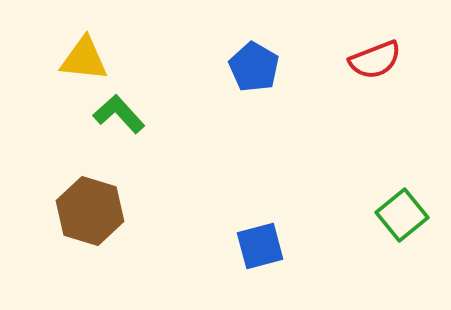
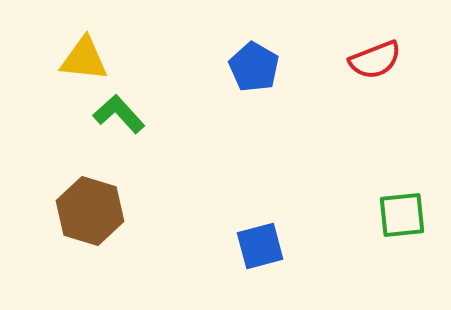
green square: rotated 33 degrees clockwise
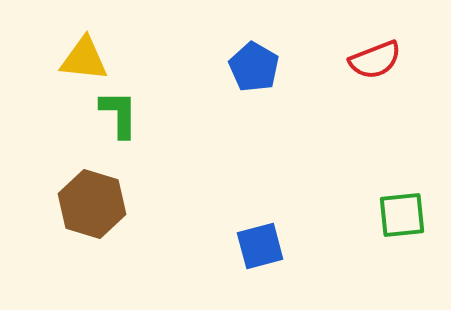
green L-shape: rotated 42 degrees clockwise
brown hexagon: moved 2 px right, 7 px up
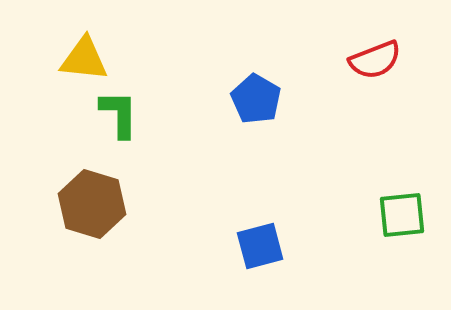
blue pentagon: moved 2 px right, 32 px down
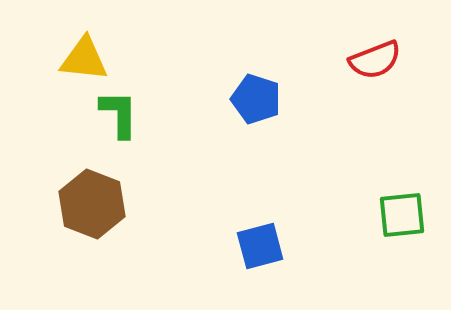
blue pentagon: rotated 12 degrees counterclockwise
brown hexagon: rotated 4 degrees clockwise
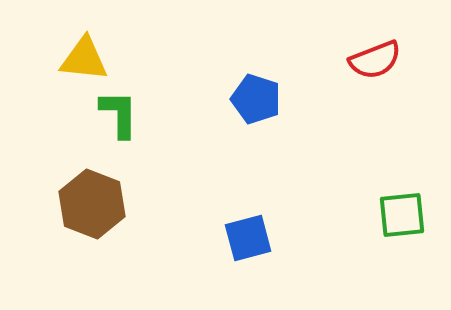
blue square: moved 12 px left, 8 px up
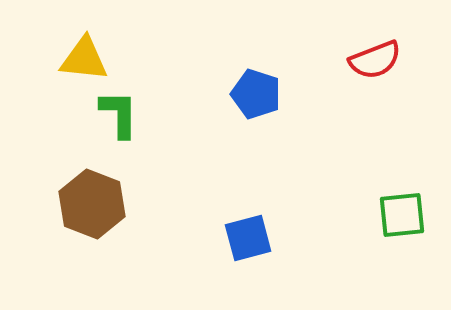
blue pentagon: moved 5 px up
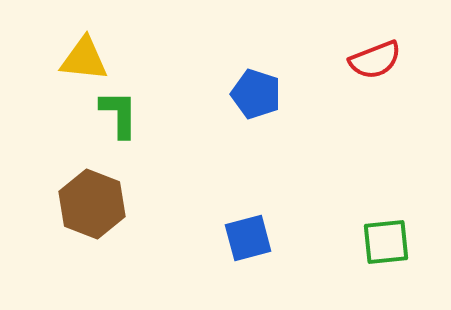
green square: moved 16 px left, 27 px down
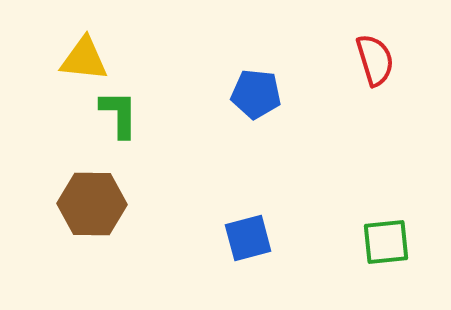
red semicircle: rotated 86 degrees counterclockwise
blue pentagon: rotated 12 degrees counterclockwise
brown hexagon: rotated 20 degrees counterclockwise
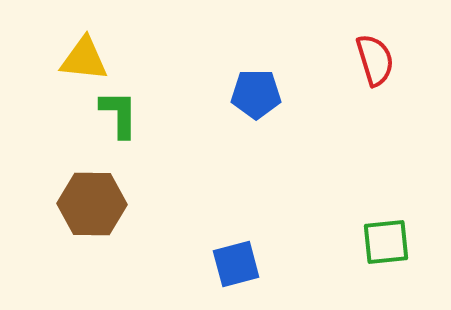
blue pentagon: rotated 6 degrees counterclockwise
blue square: moved 12 px left, 26 px down
